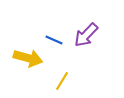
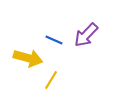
yellow line: moved 11 px left, 1 px up
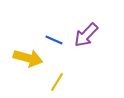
yellow line: moved 6 px right, 2 px down
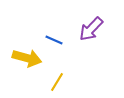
purple arrow: moved 5 px right, 6 px up
yellow arrow: moved 1 px left
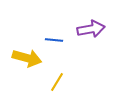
purple arrow: rotated 144 degrees counterclockwise
blue line: rotated 18 degrees counterclockwise
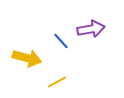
blue line: moved 7 px right, 1 px down; rotated 42 degrees clockwise
yellow line: rotated 30 degrees clockwise
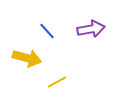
blue line: moved 14 px left, 10 px up
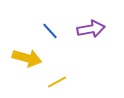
blue line: moved 3 px right
